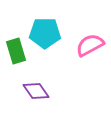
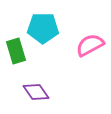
cyan pentagon: moved 2 px left, 5 px up
purple diamond: moved 1 px down
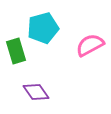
cyan pentagon: rotated 16 degrees counterclockwise
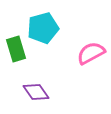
pink semicircle: moved 1 px right, 8 px down
green rectangle: moved 2 px up
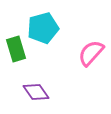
pink semicircle: rotated 20 degrees counterclockwise
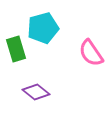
pink semicircle: rotated 76 degrees counterclockwise
purple diamond: rotated 16 degrees counterclockwise
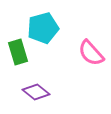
green rectangle: moved 2 px right, 3 px down
pink semicircle: rotated 8 degrees counterclockwise
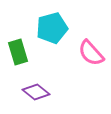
cyan pentagon: moved 9 px right
